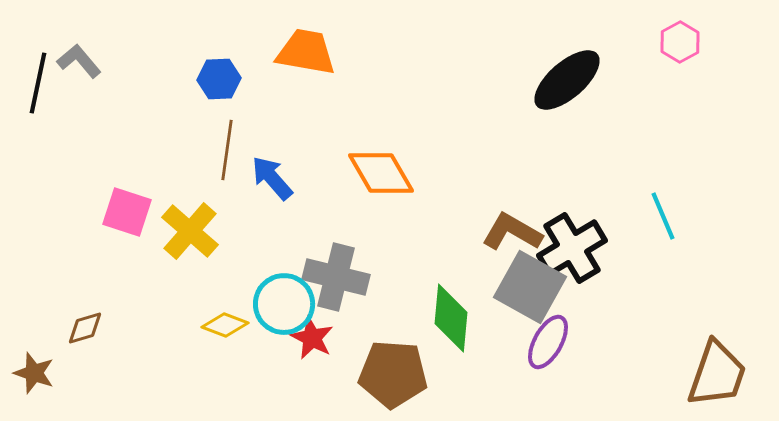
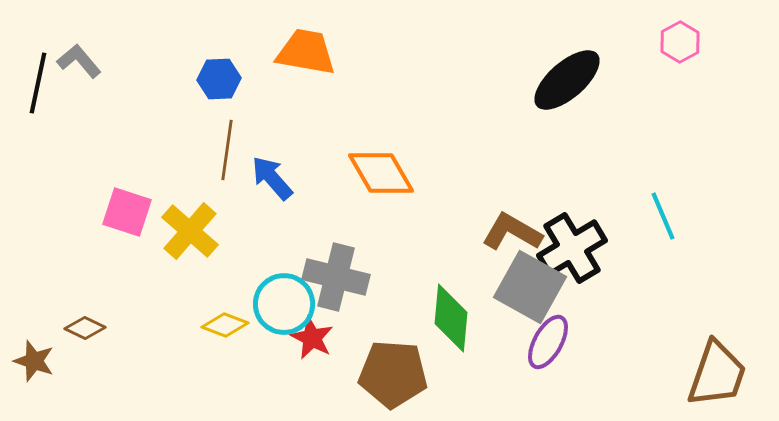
brown diamond: rotated 42 degrees clockwise
brown star: moved 12 px up
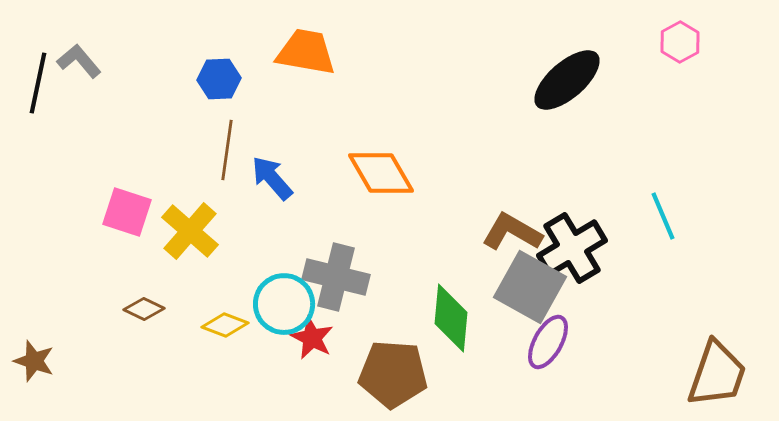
brown diamond: moved 59 px right, 19 px up
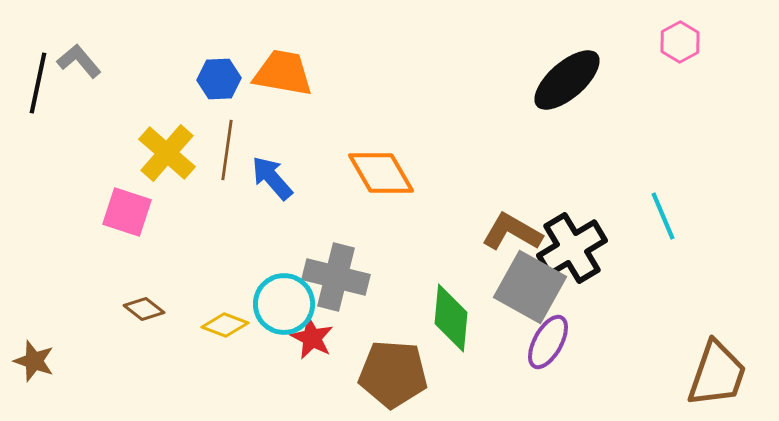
orange trapezoid: moved 23 px left, 21 px down
yellow cross: moved 23 px left, 78 px up
brown diamond: rotated 12 degrees clockwise
